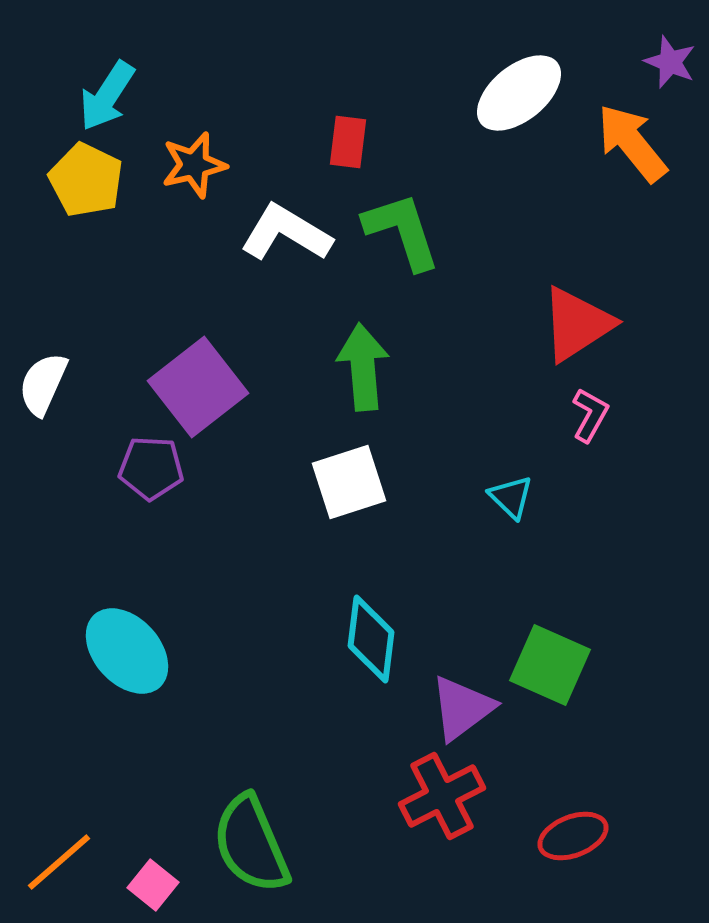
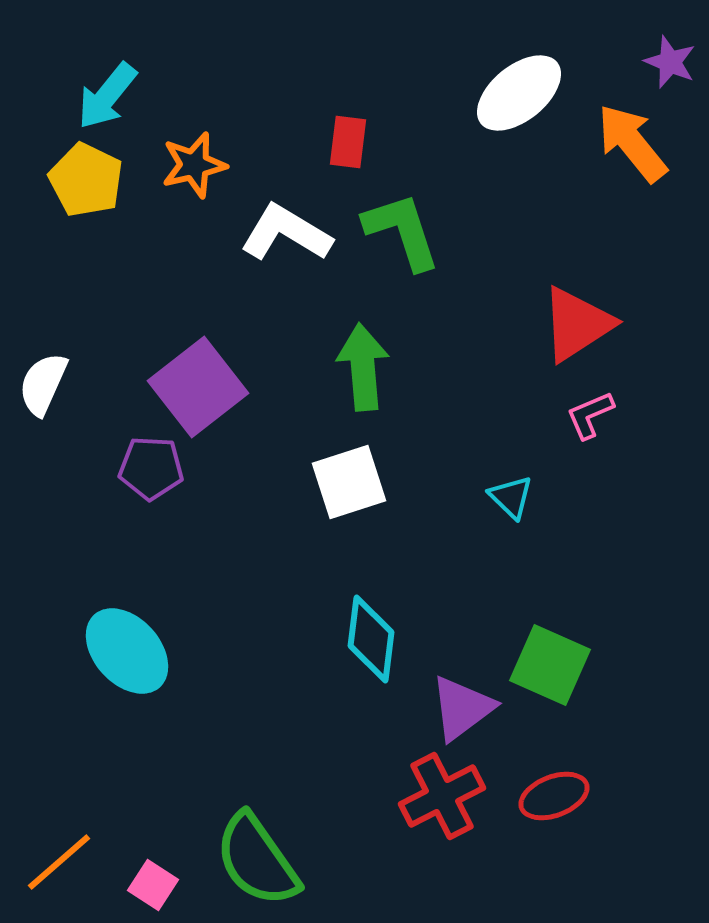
cyan arrow: rotated 6 degrees clockwise
pink L-shape: rotated 142 degrees counterclockwise
red ellipse: moved 19 px left, 40 px up
green semicircle: moved 6 px right, 16 px down; rotated 12 degrees counterclockwise
pink square: rotated 6 degrees counterclockwise
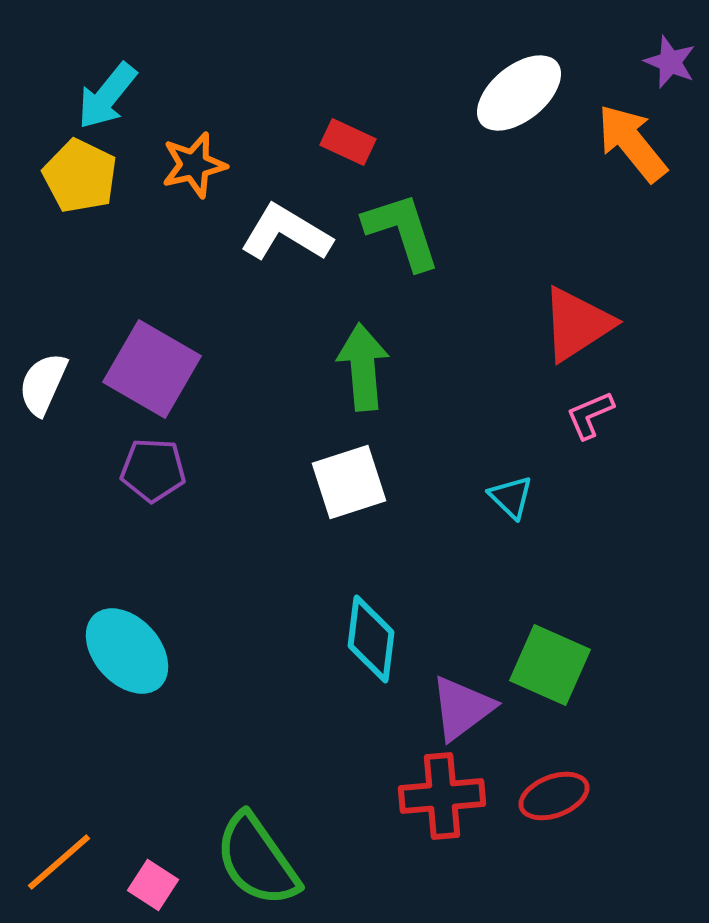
red rectangle: rotated 72 degrees counterclockwise
yellow pentagon: moved 6 px left, 4 px up
purple square: moved 46 px left, 18 px up; rotated 22 degrees counterclockwise
purple pentagon: moved 2 px right, 2 px down
red cross: rotated 22 degrees clockwise
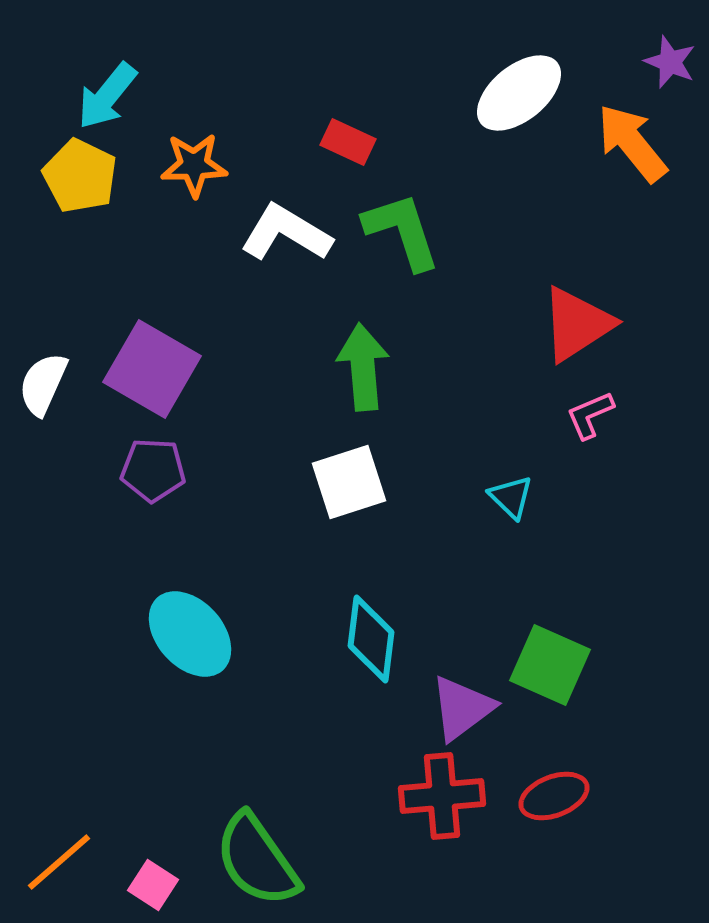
orange star: rotated 12 degrees clockwise
cyan ellipse: moved 63 px right, 17 px up
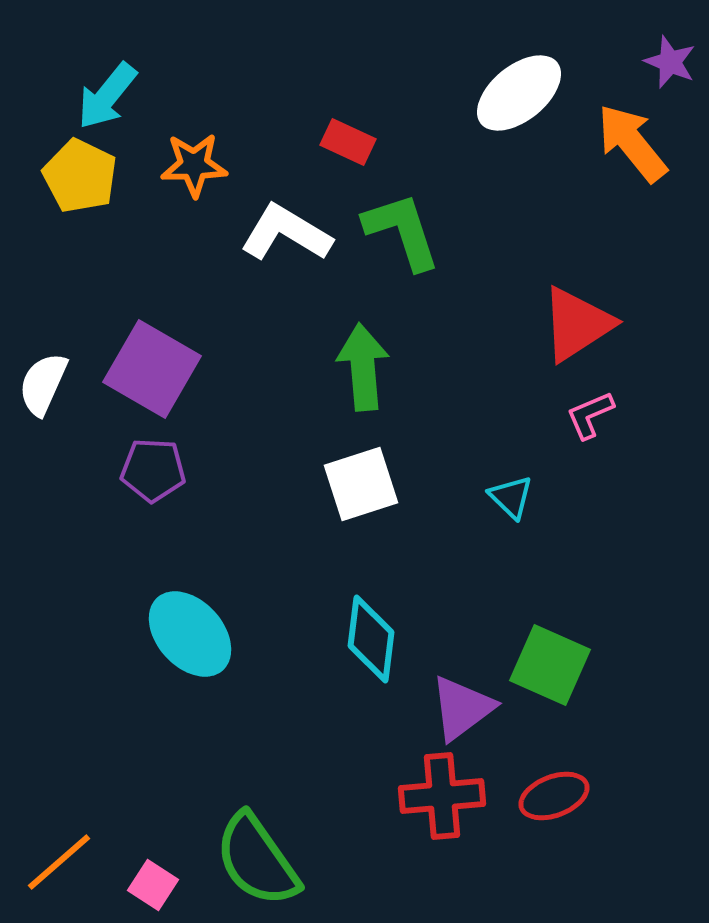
white square: moved 12 px right, 2 px down
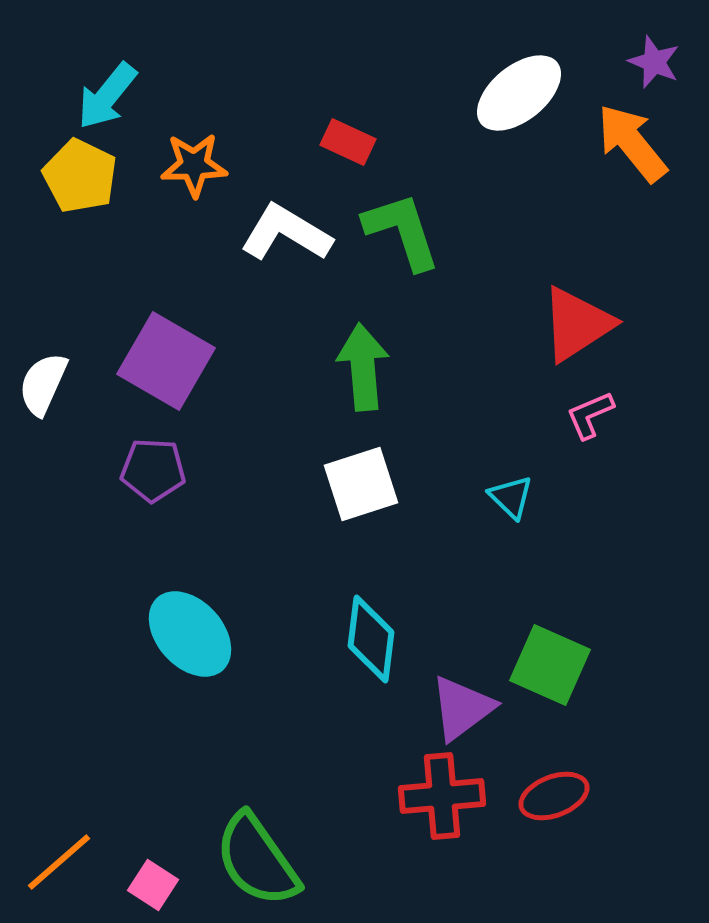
purple star: moved 16 px left
purple square: moved 14 px right, 8 px up
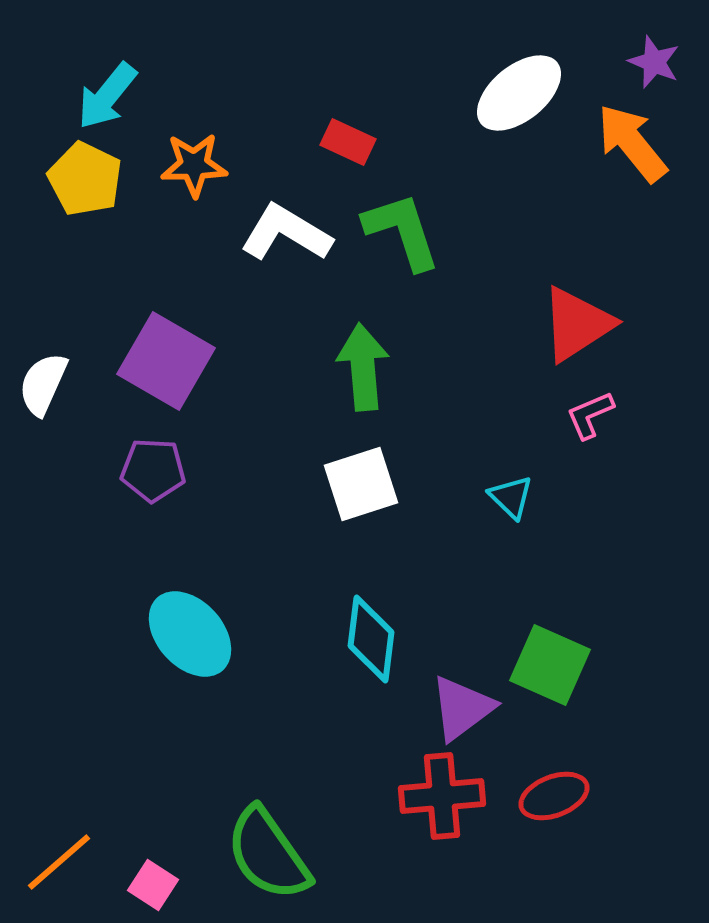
yellow pentagon: moved 5 px right, 3 px down
green semicircle: moved 11 px right, 6 px up
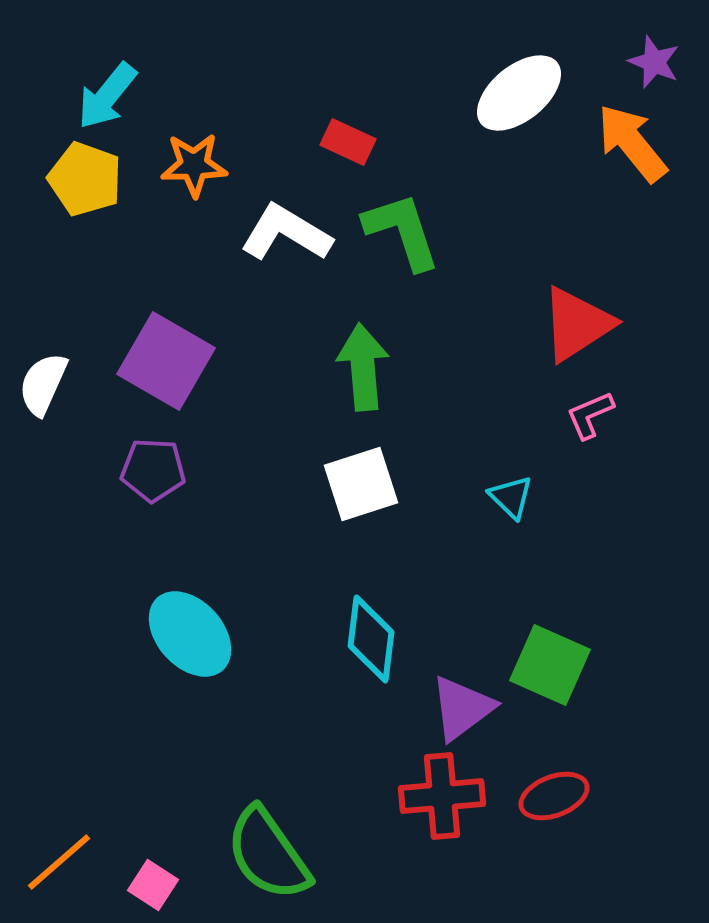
yellow pentagon: rotated 6 degrees counterclockwise
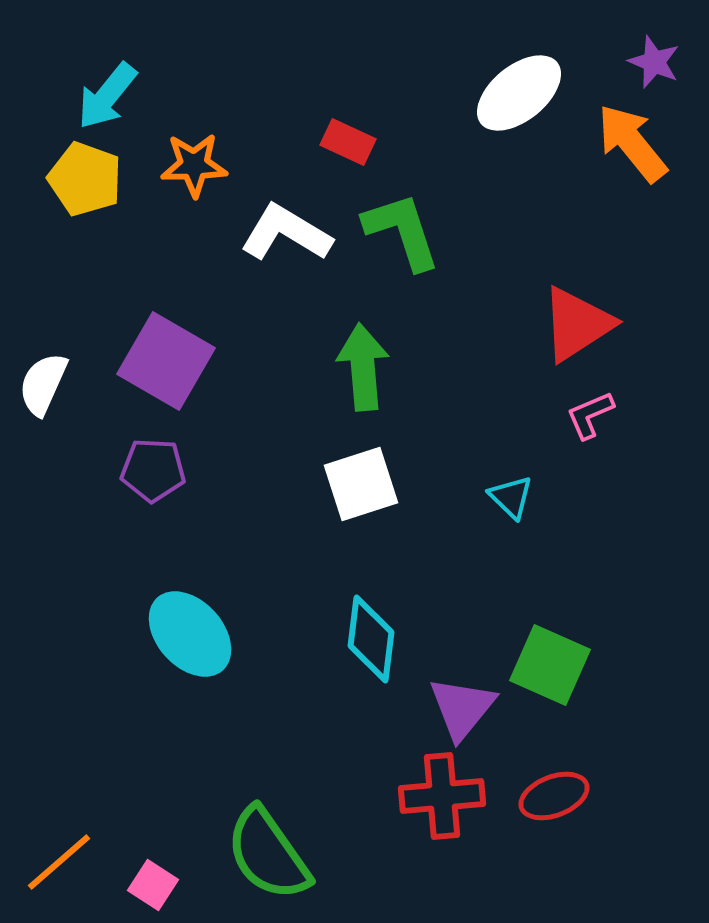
purple triangle: rotated 14 degrees counterclockwise
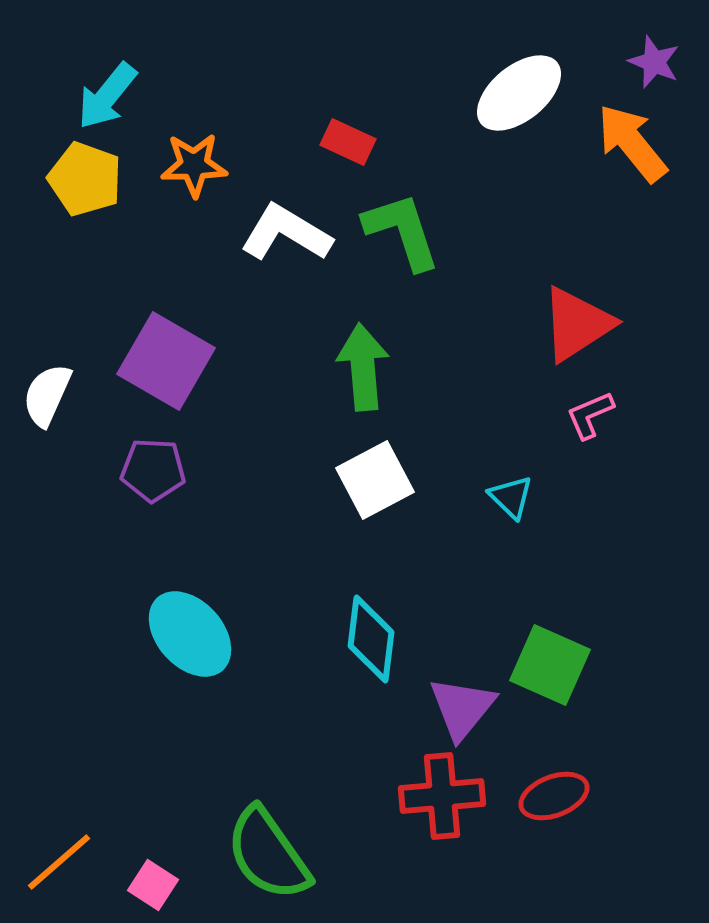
white semicircle: moved 4 px right, 11 px down
white square: moved 14 px right, 4 px up; rotated 10 degrees counterclockwise
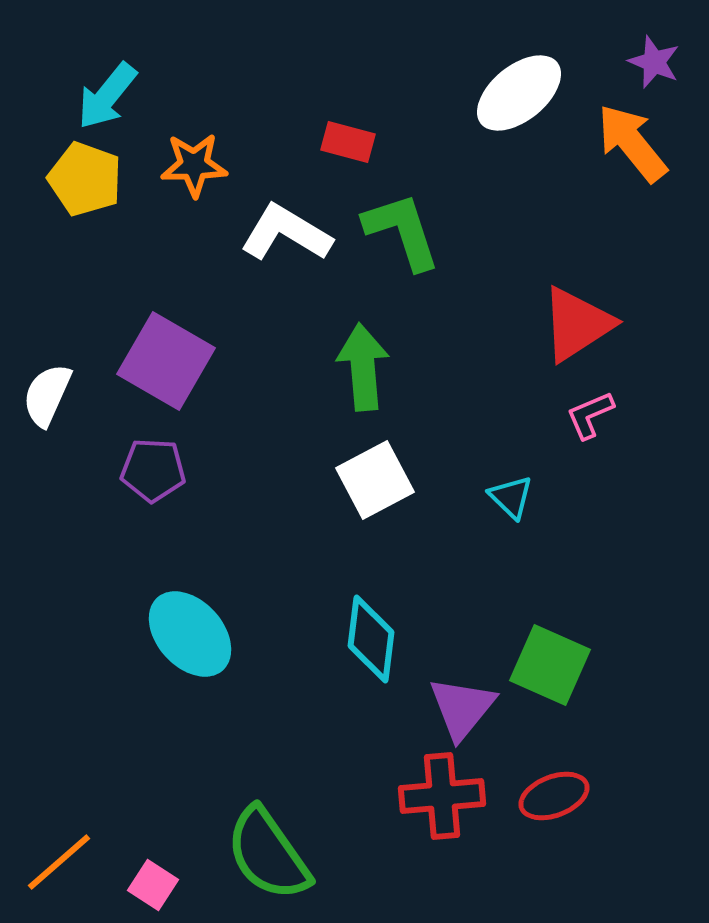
red rectangle: rotated 10 degrees counterclockwise
